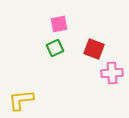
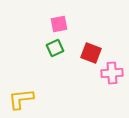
red square: moved 3 px left, 4 px down
yellow L-shape: moved 1 px up
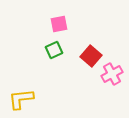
green square: moved 1 px left, 2 px down
red square: moved 3 px down; rotated 20 degrees clockwise
pink cross: moved 1 px down; rotated 25 degrees counterclockwise
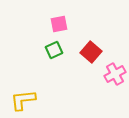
red square: moved 4 px up
pink cross: moved 3 px right
yellow L-shape: moved 2 px right, 1 px down
